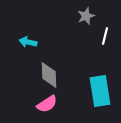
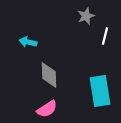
pink semicircle: moved 5 px down
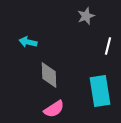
white line: moved 3 px right, 10 px down
pink semicircle: moved 7 px right
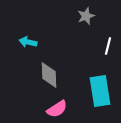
pink semicircle: moved 3 px right
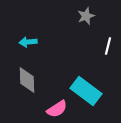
cyan arrow: rotated 18 degrees counterclockwise
gray diamond: moved 22 px left, 5 px down
cyan rectangle: moved 14 px left; rotated 44 degrees counterclockwise
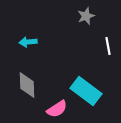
white line: rotated 24 degrees counterclockwise
gray diamond: moved 5 px down
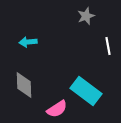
gray diamond: moved 3 px left
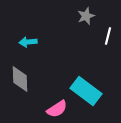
white line: moved 10 px up; rotated 24 degrees clockwise
gray diamond: moved 4 px left, 6 px up
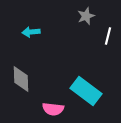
cyan arrow: moved 3 px right, 10 px up
gray diamond: moved 1 px right
pink semicircle: moved 4 px left; rotated 40 degrees clockwise
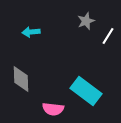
gray star: moved 5 px down
white line: rotated 18 degrees clockwise
